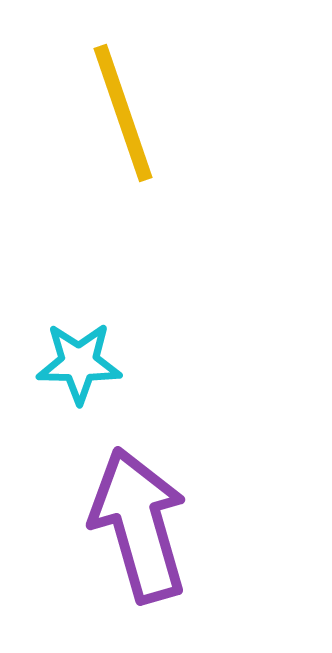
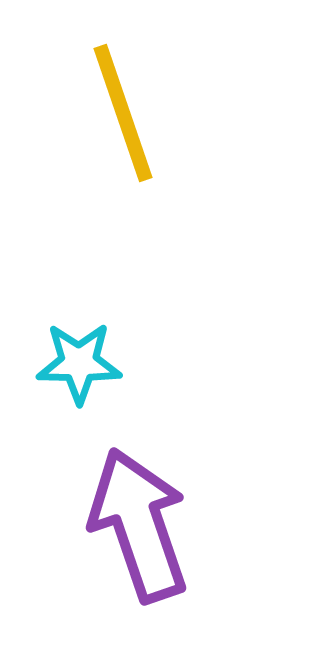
purple arrow: rotated 3 degrees counterclockwise
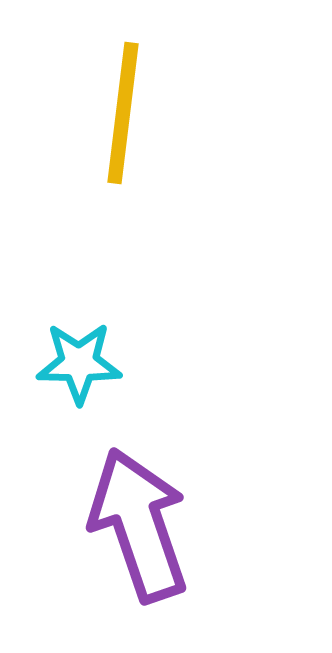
yellow line: rotated 26 degrees clockwise
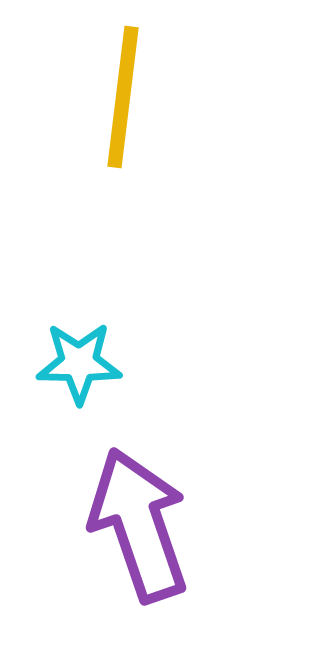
yellow line: moved 16 px up
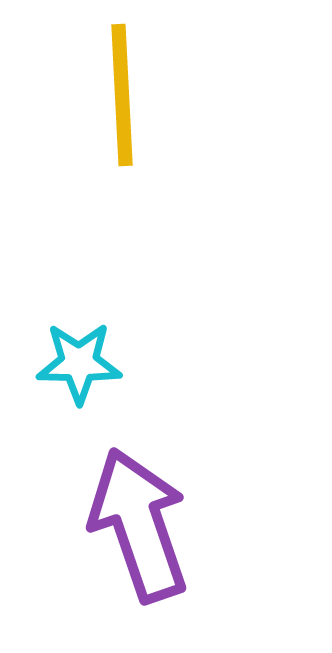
yellow line: moved 1 px left, 2 px up; rotated 10 degrees counterclockwise
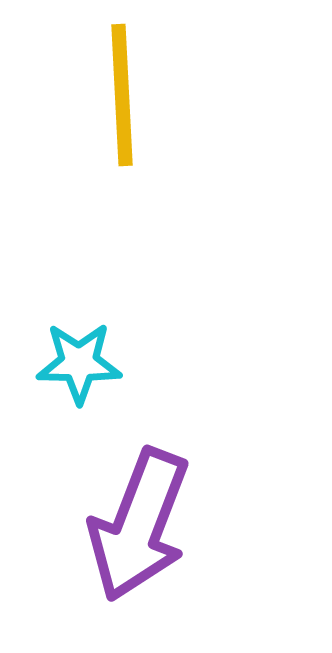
purple arrow: rotated 140 degrees counterclockwise
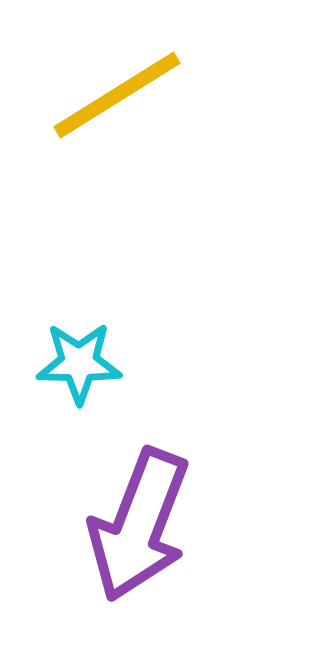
yellow line: moved 5 px left; rotated 61 degrees clockwise
